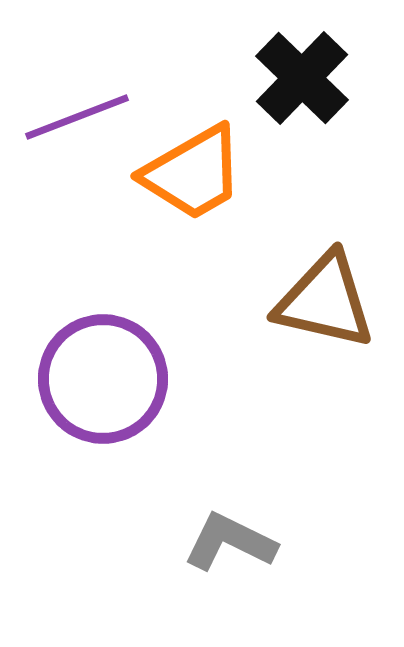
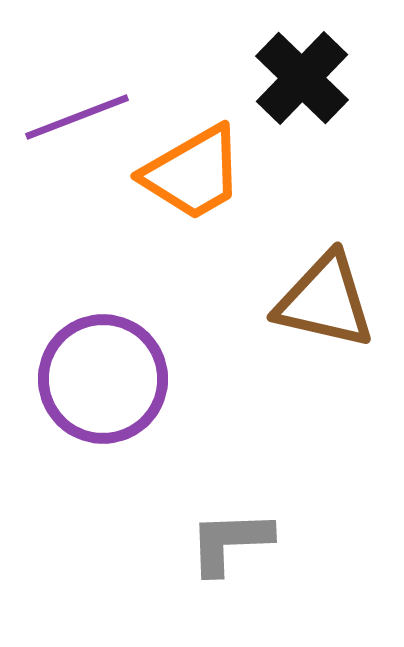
gray L-shape: rotated 28 degrees counterclockwise
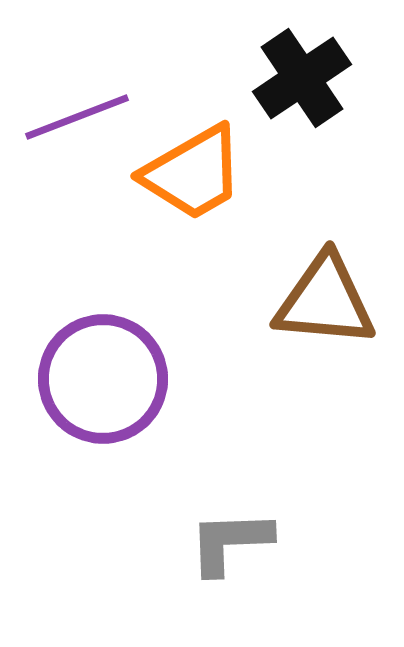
black cross: rotated 12 degrees clockwise
brown triangle: rotated 8 degrees counterclockwise
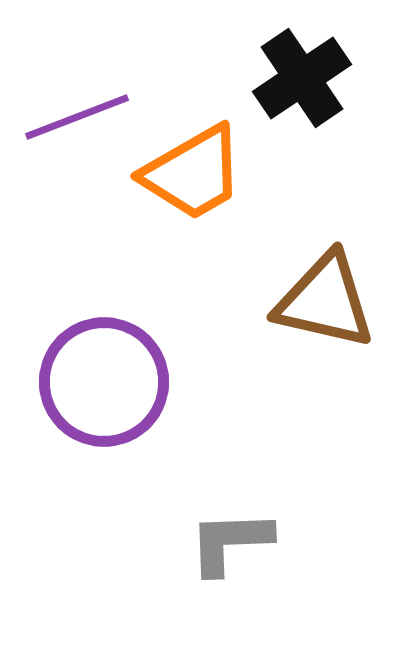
brown triangle: rotated 8 degrees clockwise
purple circle: moved 1 px right, 3 px down
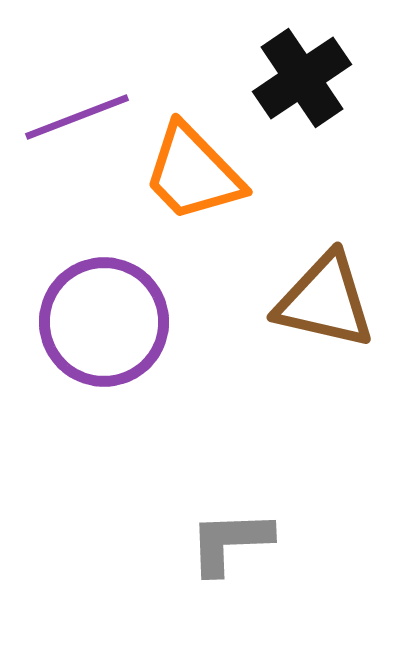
orange trapezoid: rotated 76 degrees clockwise
purple circle: moved 60 px up
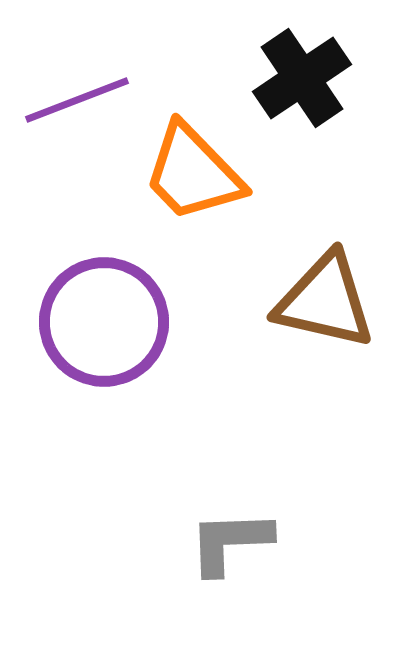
purple line: moved 17 px up
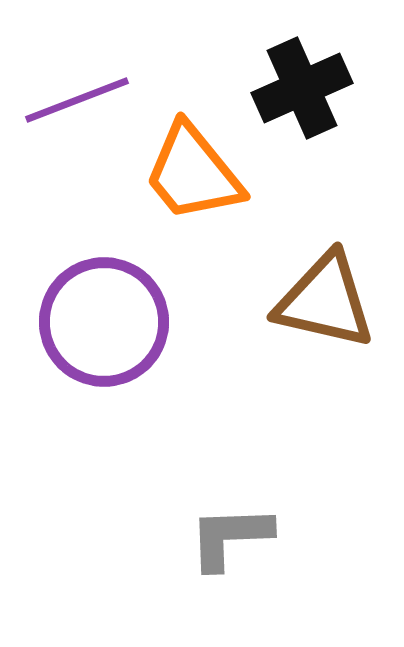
black cross: moved 10 px down; rotated 10 degrees clockwise
orange trapezoid: rotated 5 degrees clockwise
gray L-shape: moved 5 px up
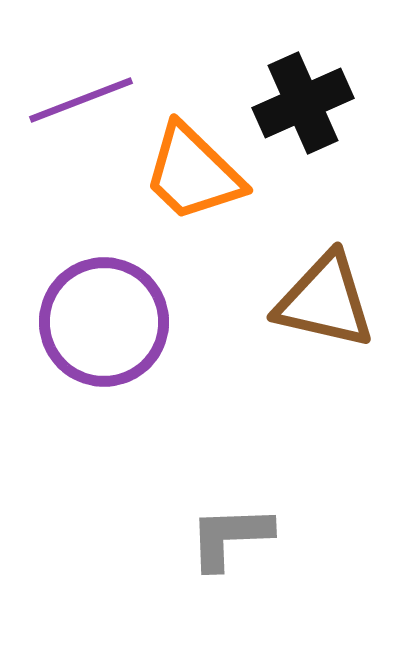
black cross: moved 1 px right, 15 px down
purple line: moved 4 px right
orange trapezoid: rotated 7 degrees counterclockwise
